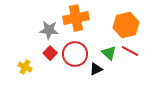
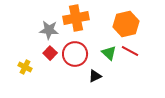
orange hexagon: moved 1 px up
black triangle: moved 1 px left, 7 px down
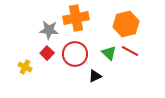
red square: moved 3 px left
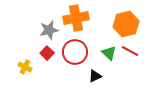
gray star: rotated 18 degrees counterclockwise
red circle: moved 2 px up
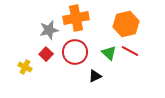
red square: moved 1 px left, 1 px down
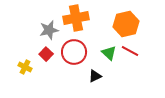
red circle: moved 1 px left
